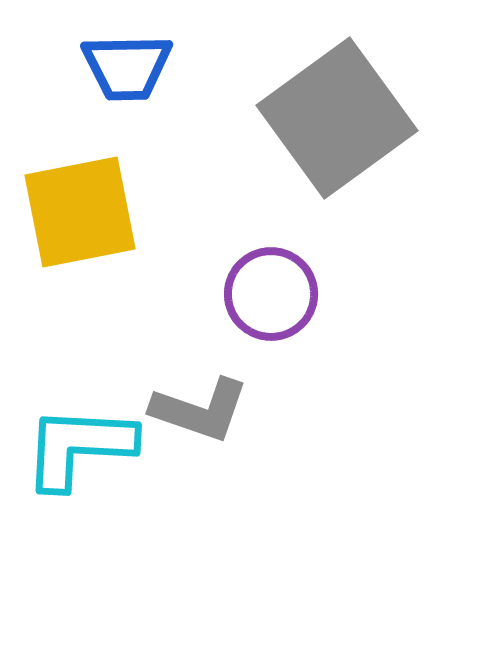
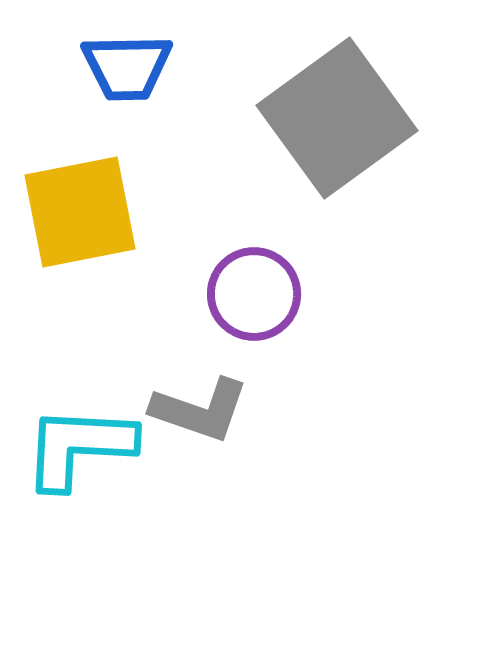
purple circle: moved 17 px left
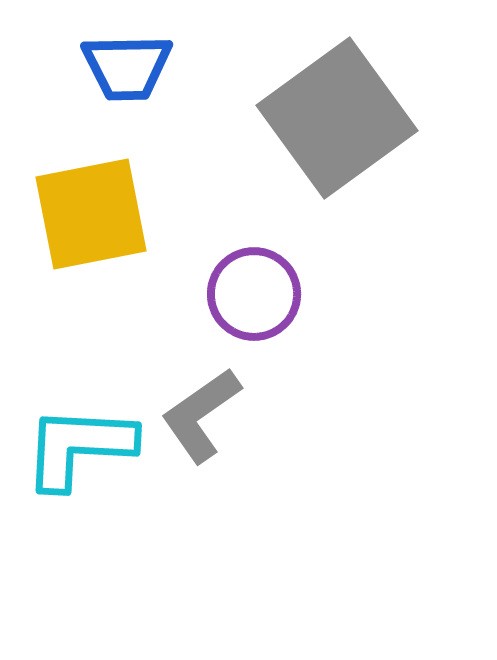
yellow square: moved 11 px right, 2 px down
gray L-shape: moved 1 px right, 5 px down; rotated 126 degrees clockwise
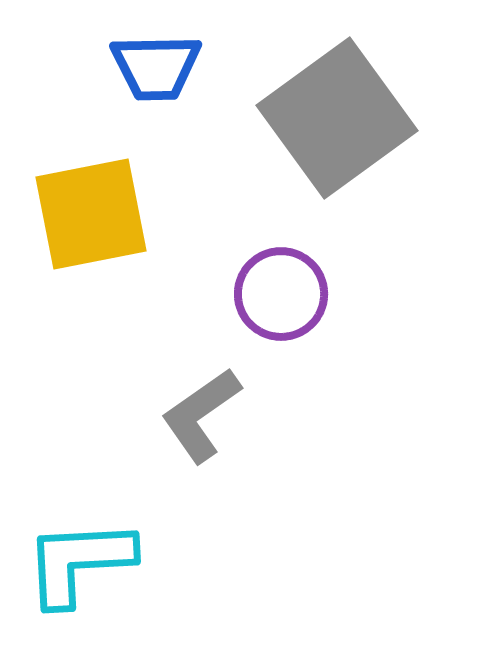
blue trapezoid: moved 29 px right
purple circle: moved 27 px right
cyan L-shape: moved 115 px down; rotated 6 degrees counterclockwise
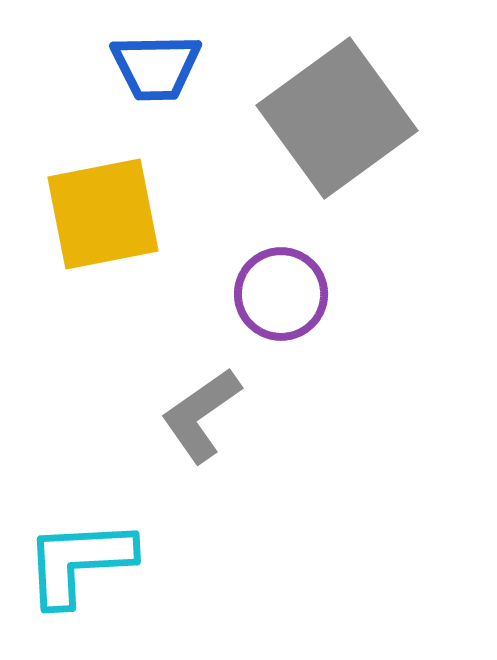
yellow square: moved 12 px right
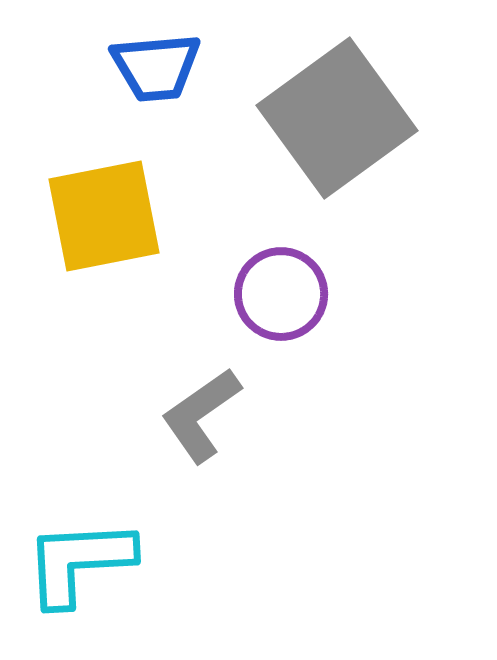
blue trapezoid: rotated 4 degrees counterclockwise
yellow square: moved 1 px right, 2 px down
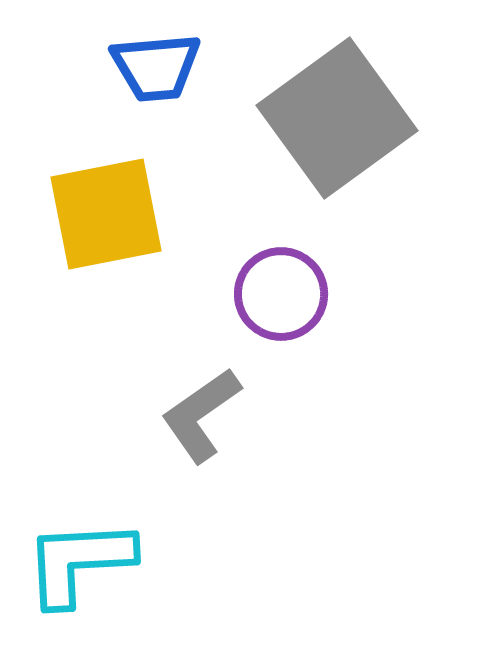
yellow square: moved 2 px right, 2 px up
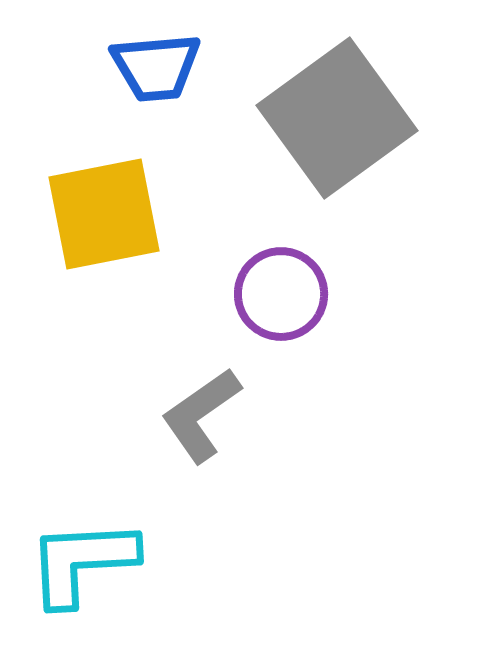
yellow square: moved 2 px left
cyan L-shape: moved 3 px right
